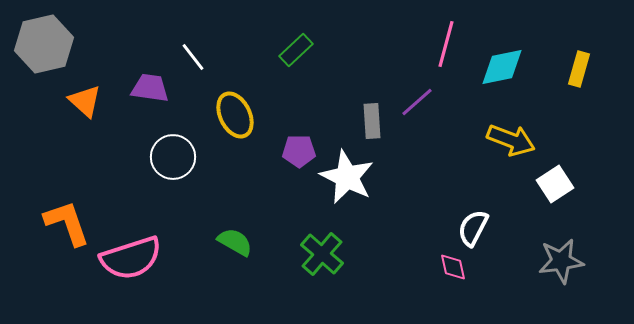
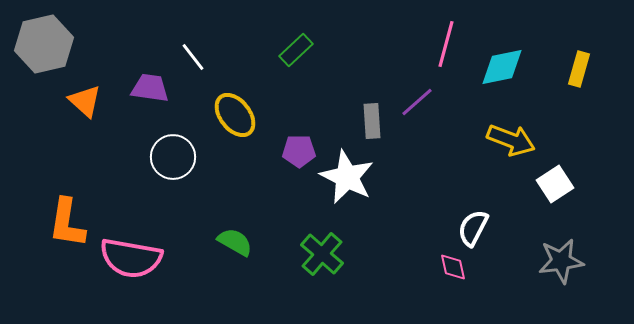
yellow ellipse: rotated 12 degrees counterclockwise
orange L-shape: rotated 152 degrees counterclockwise
pink semicircle: rotated 28 degrees clockwise
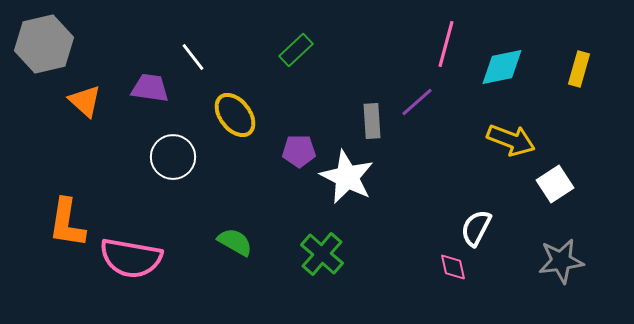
white semicircle: moved 3 px right
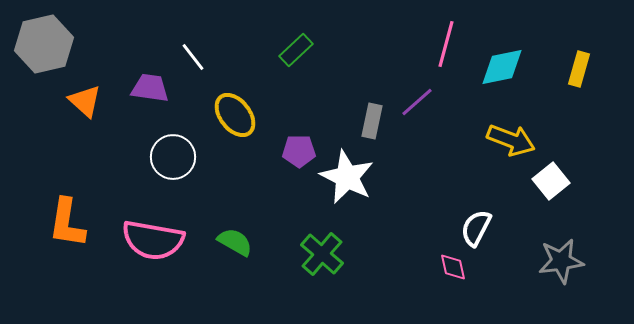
gray rectangle: rotated 16 degrees clockwise
white square: moved 4 px left, 3 px up; rotated 6 degrees counterclockwise
pink semicircle: moved 22 px right, 18 px up
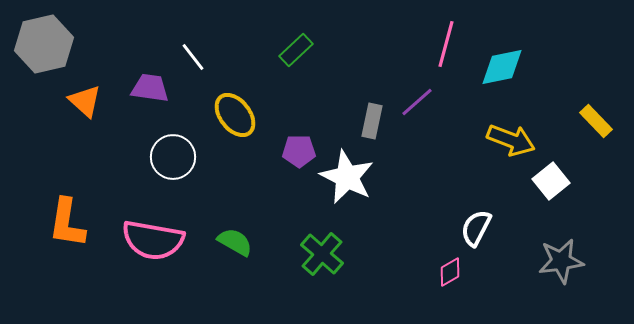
yellow rectangle: moved 17 px right, 52 px down; rotated 60 degrees counterclockwise
pink diamond: moved 3 px left, 5 px down; rotated 72 degrees clockwise
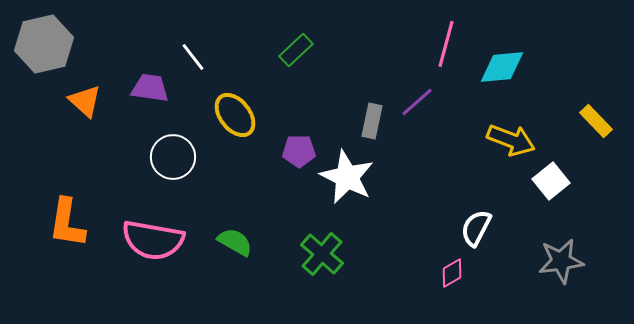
cyan diamond: rotated 6 degrees clockwise
pink diamond: moved 2 px right, 1 px down
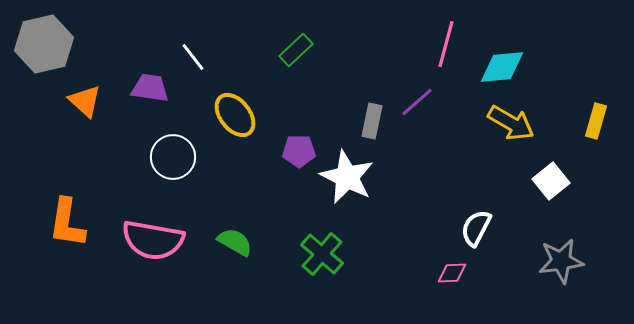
yellow rectangle: rotated 60 degrees clockwise
yellow arrow: moved 17 px up; rotated 9 degrees clockwise
pink diamond: rotated 28 degrees clockwise
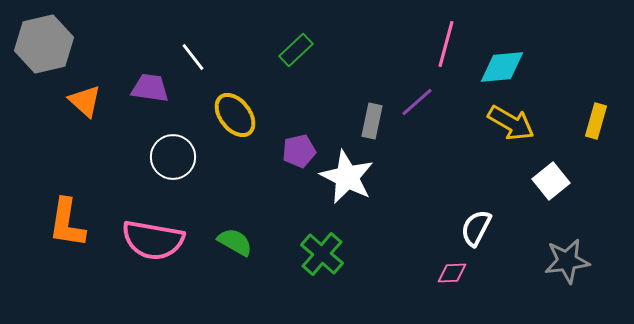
purple pentagon: rotated 12 degrees counterclockwise
gray star: moved 6 px right
